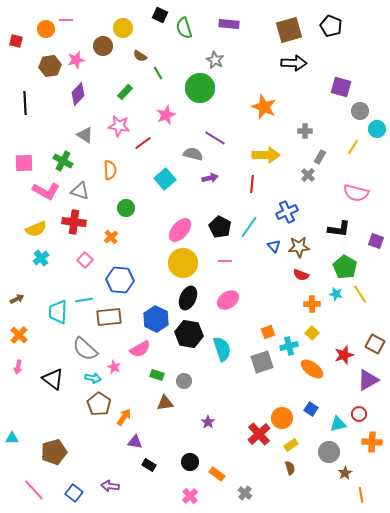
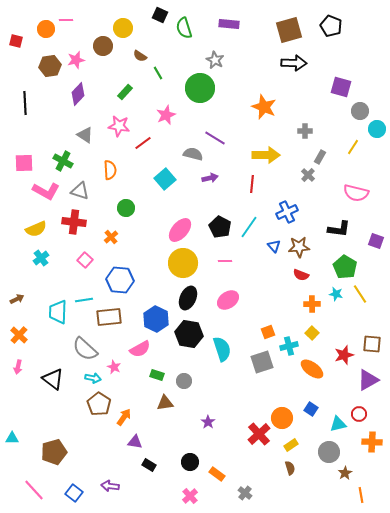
brown square at (375, 344): moved 3 px left; rotated 24 degrees counterclockwise
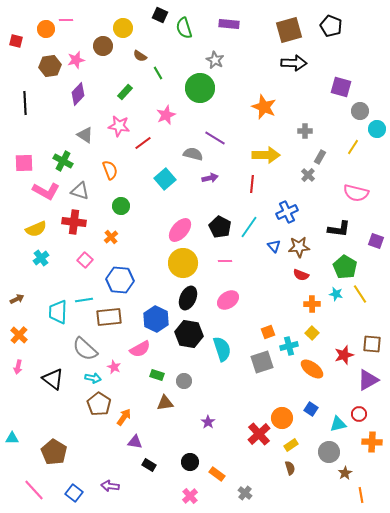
orange semicircle at (110, 170): rotated 18 degrees counterclockwise
green circle at (126, 208): moved 5 px left, 2 px up
brown pentagon at (54, 452): rotated 25 degrees counterclockwise
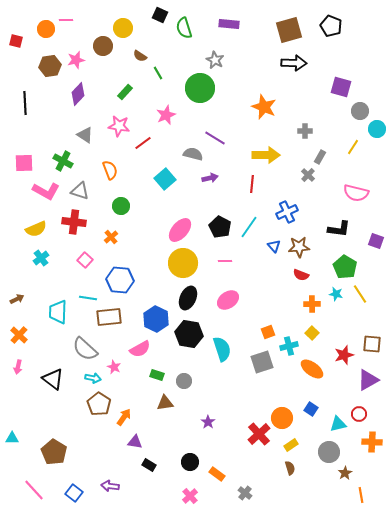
cyan line at (84, 300): moved 4 px right, 2 px up; rotated 18 degrees clockwise
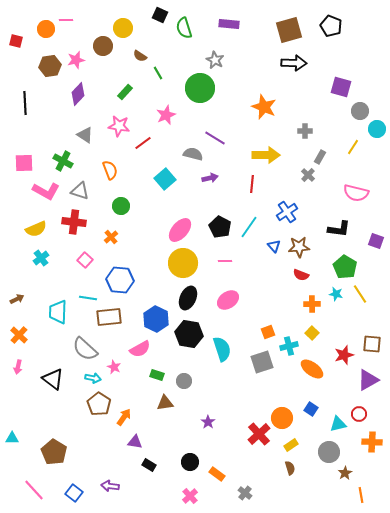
blue cross at (287, 212): rotated 10 degrees counterclockwise
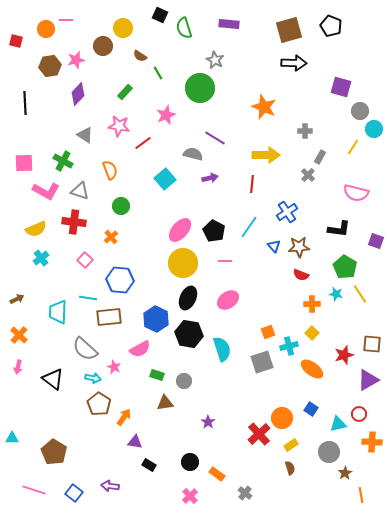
cyan circle at (377, 129): moved 3 px left
black pentagon at (220, 227): moved 6 px left, 4 px down
pink line at (34, 490): rotated 30 degrees counterclockwise
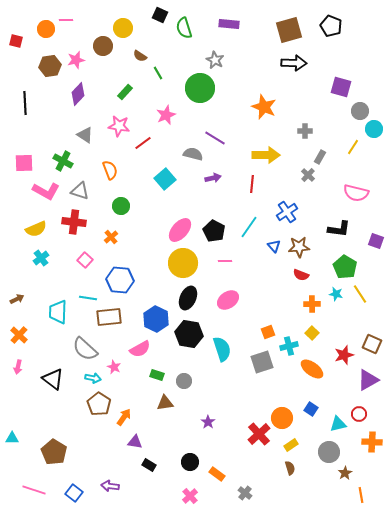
purple arrow at (210, 178): moved 3 px right
brown square at (372, 344): rotated 18 degrees clockwise
